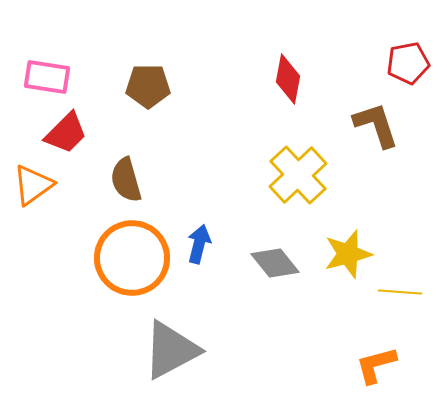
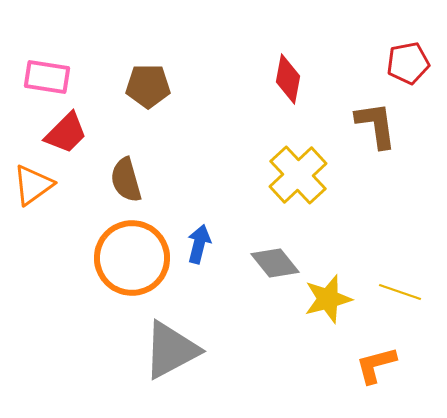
brown L-shape: rotated 10 degrees clockwise
yellow star: moved 20 px left, 45 px down
yellow line: rotated 15 degrees clockwise
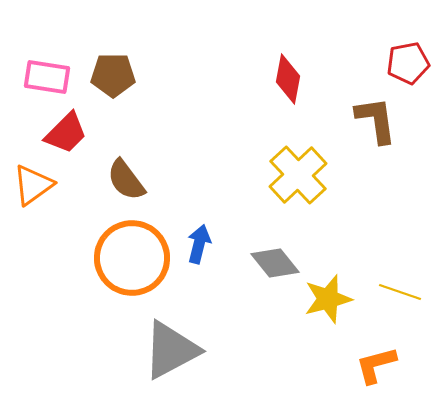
brown pentagon: moved 35 px left, 11 px up
brown L-shape: moved 5 px up
brown semicircle: rotated 21 degrees counterclockwise
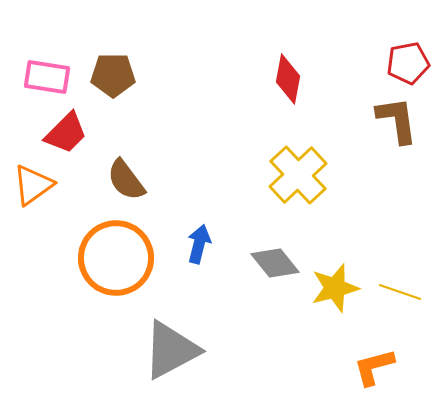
brown L-shape: moved 21 px right
orange circle: moved 16 px left
yellow star: moved 7 px right, 11 px up
orange L-shape: moved 2 px left, 2 px down
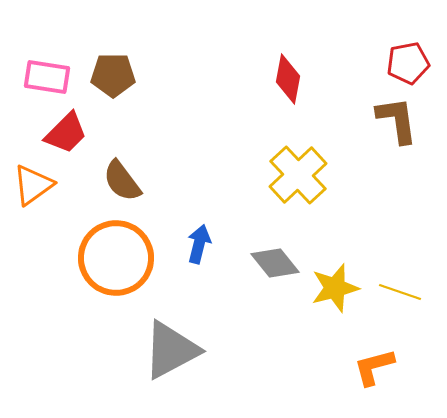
brown semicircle: moved 4 px left, 1 px down
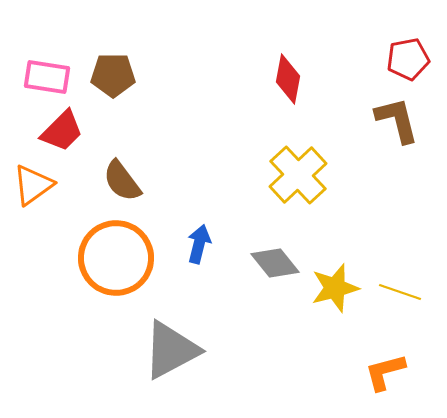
red pentagon: moved 4 px up
brown L-shape: rotated 6 degrees counterclockwise
red trapezoid: moved 4 px left, 2 px up
orange L-shape: moved 11 px right, 5 px down
